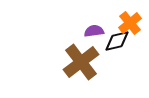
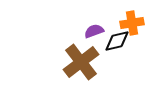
orange cross: moved 2 px right; rotated 30 degrees clockwise
purple semicircle: rotated 12 degrees counterclockwise
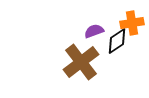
black diamond: rotated 20 degrees counterclockwise
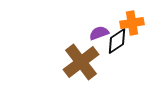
purple semicircle: moved 5 px right, 2 px down
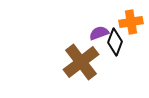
orange cross: moved 1 px left, 1 px up
black diamond: moved 2 px left, 1 px down; rotated 36 degrees counterclockwise
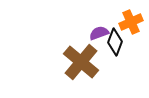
orange cross: rotated 15 degrees counterclockwise
brown cross: rotated 12 degrees counterclockwise
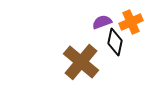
purple semicircle: moved 3 px right, 11 px up
black diamond: rotated 8 degrees counterclockwise
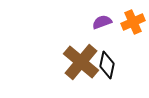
orange cross: moved 2 px right
black diamond: moved 8 px left, 23 px down
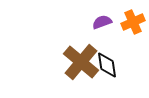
black diamond: rotated 20 degrees counterclockwise
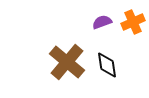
brown cross: moved 14 px left
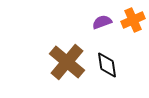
orange cross: moved 2 px up
